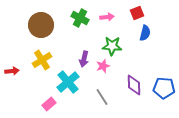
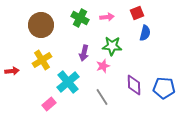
purple arrow: moved 6 px up
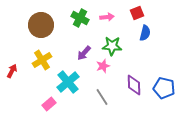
purple arrow: rotated 28 degrees clockwise
red arrow: rotated 56 degrees counterclockwise
blue pentagon: rotated 10 degrees clockwise
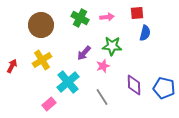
red square: rotated 16 degrees clockwise
red arrow: moved 5 px up
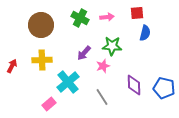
yellow cross: rotated 30 degrees clockwise
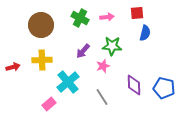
purple arrow: moved 1 px left, 2 px up
red arrow: moved 1 px right, 1 px down; rotated 48 degrees clockwise
